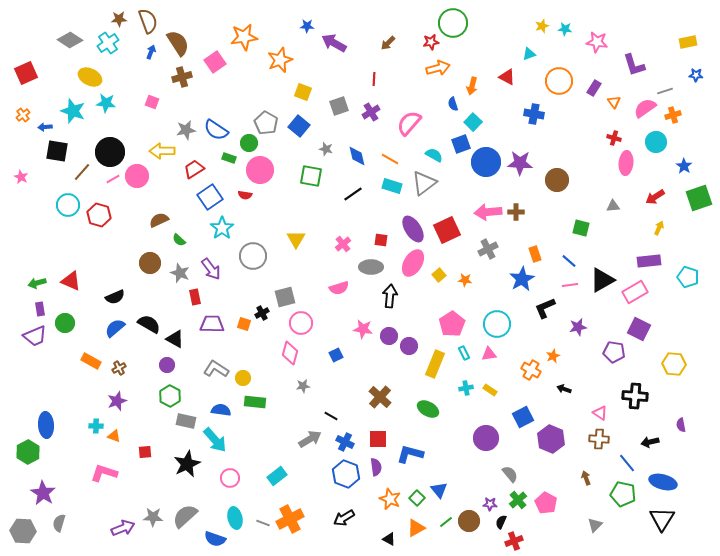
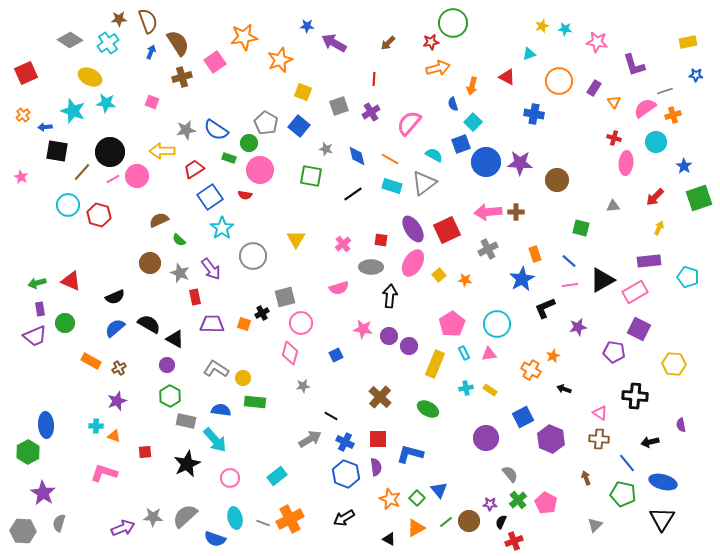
red arrow at (655, 197): rotated 12 degrees counterclockwise
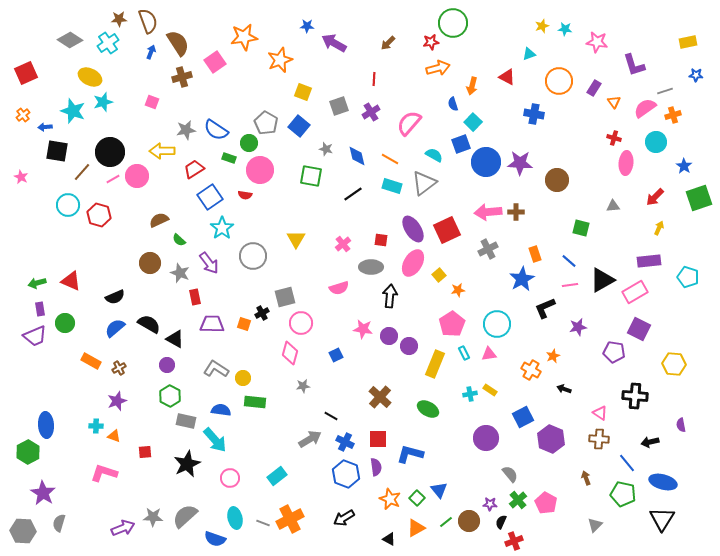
cyan star at (106, 103): moved 3 px left, 1 px up; rotated 24 degrees counterclockwise
purple arrow at (211, 269): moved 2 px left, 6 px up
orange star at (465, 280): moved 7 px left, 10 px down; rotated 16 degrees counterclockwise
cyan cross at (466, 388): moved 4 px right, 6 px down
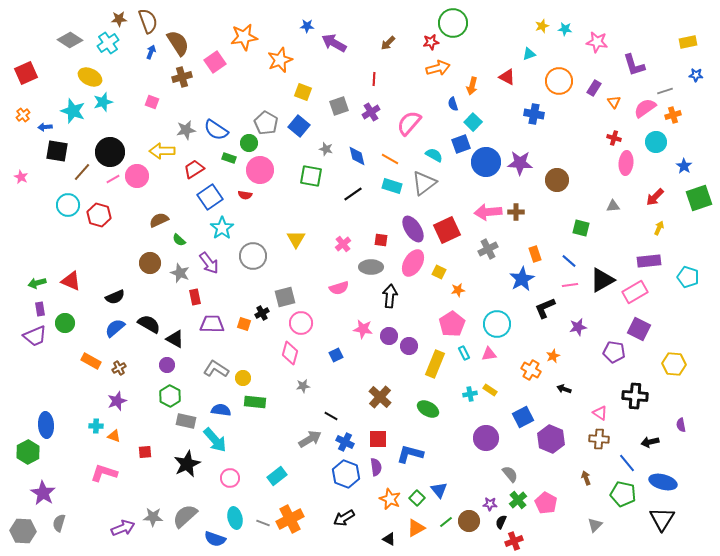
yellow square at (439, 275): moved 3 px up; rotated 24 degrees counterclockwise
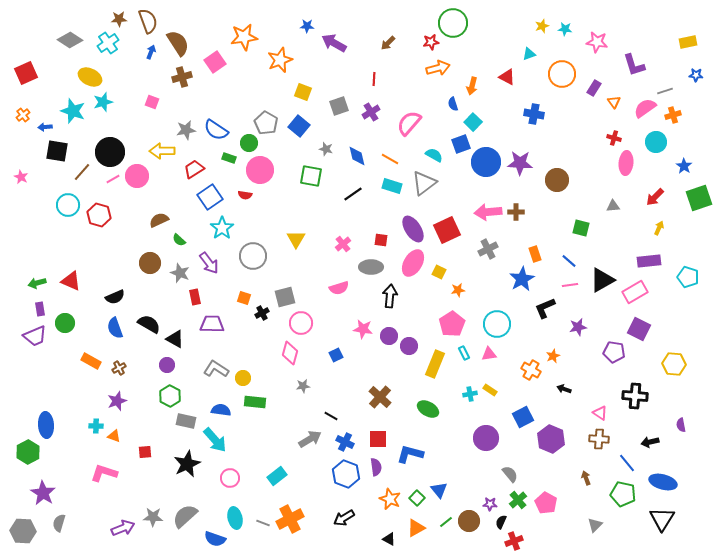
orange circle at (559, 81): moved 3 px right, 7 px up
orange square at (244, 324): moved 26 px up
blue semicircle at (115, 328): rotated 70 degrees counterclockwise
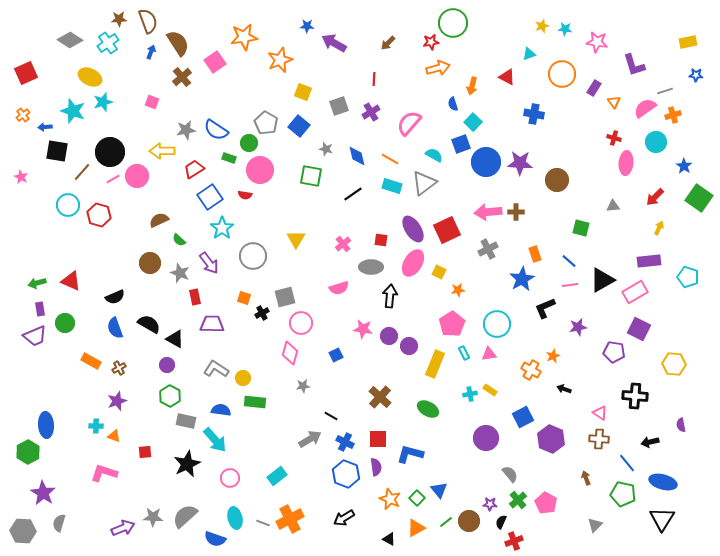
brown cross at (182, 77): rotated 24 degrees counterclockwise
green square at (699, 198): rotated 36 degrees counterclockwise
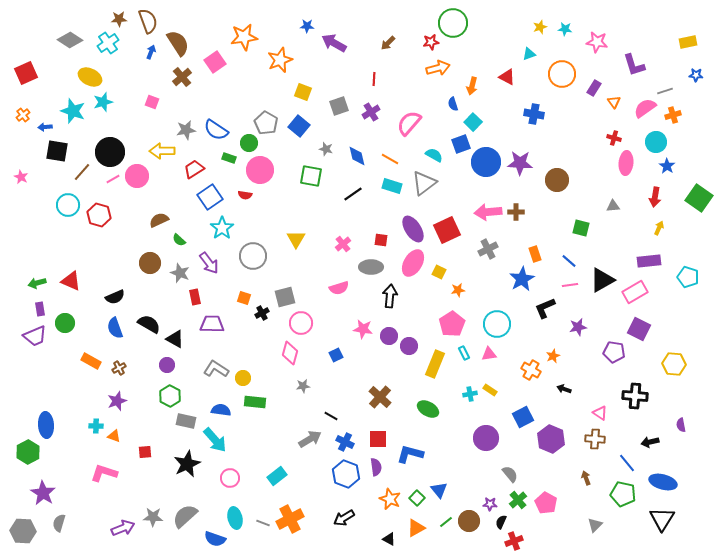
yellow star at (542, 26): moved 2 px left, 1 px down
blue star at (684, 166): moved 17 px left
red arrow at (655, 197): rotated 36 degrees counterclockwise
brown cross at (599, 439): moved 4 px left
